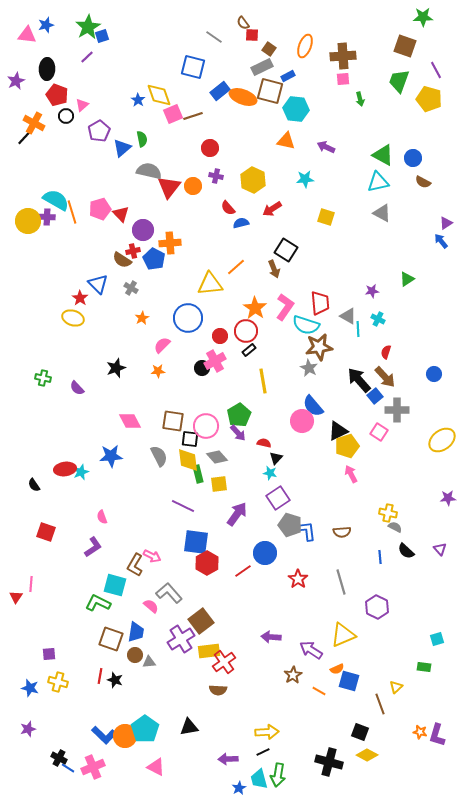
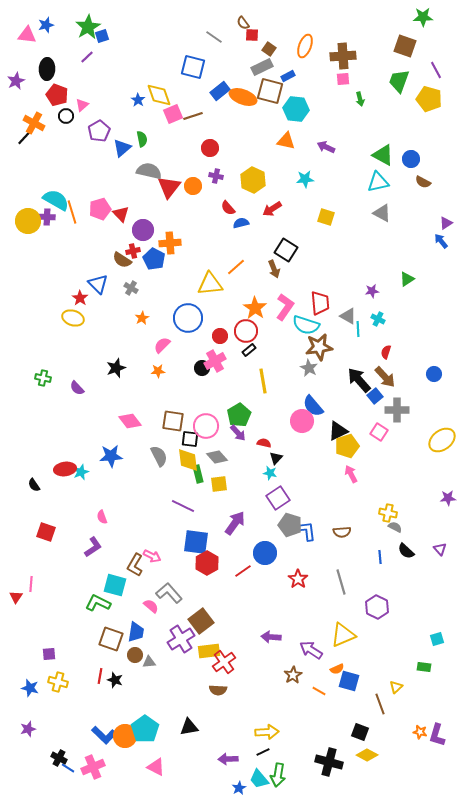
blue circle at (413, 158): moved 2 px left, 1 px down
pink diamond at (130, 421): rotated 10 degrees counterclockwise
purple arrow at (237, 514): moved 2 px left, 9 px down
cyan trapezoid at (259, 779): rotated 25 degrees counterclockwise
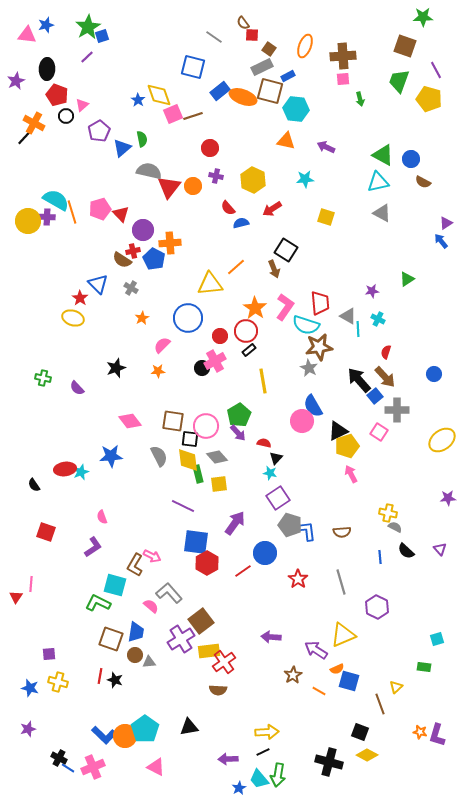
blue semicircle at (313, 406): rotated 10 degrees clockwise
purple arrow at (311, 650): moved 5 px right
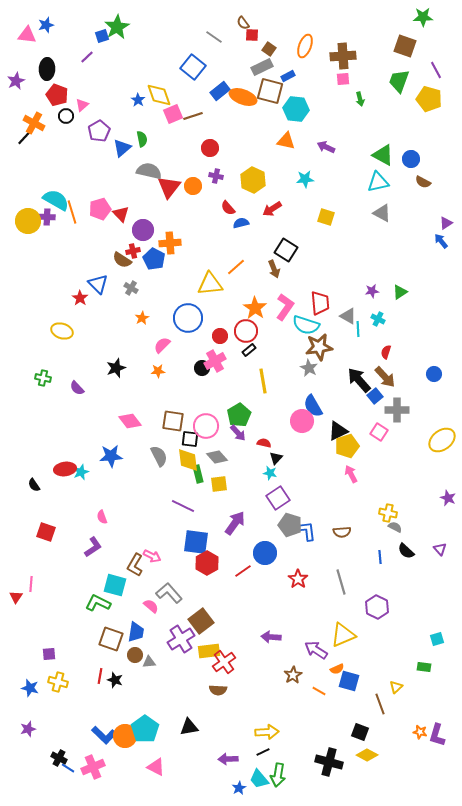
green star at (88, 27): moved 29 px right
blue square at (193, 67): rotated 25 degrees clockwise
green triangle at (407, 279): moved 7 px left, 13 px down
yellow ellipse at (73, 318): moved 11 px left, 13 px down
purple star at (448, 498): rotated 28 degrees clockwise
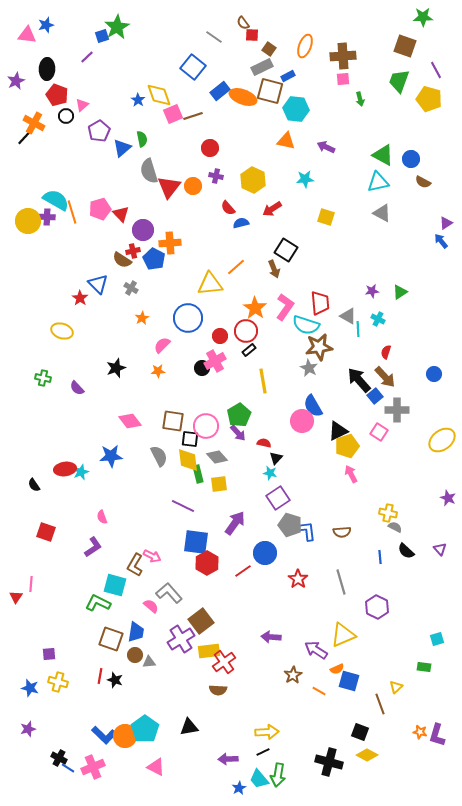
gray semicircle at (149, 171): rotated 120 degrees counterclockwise
